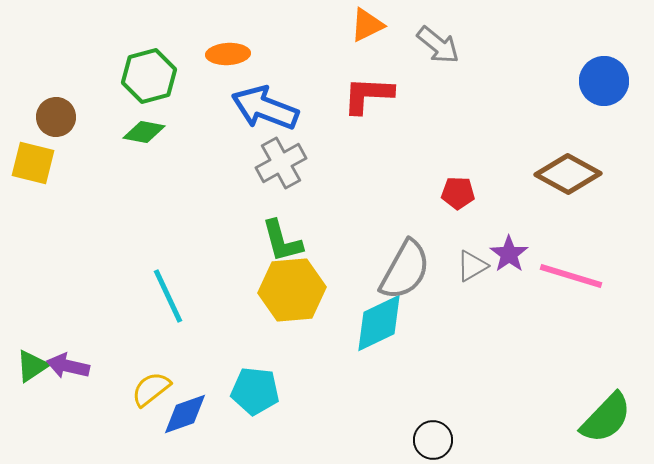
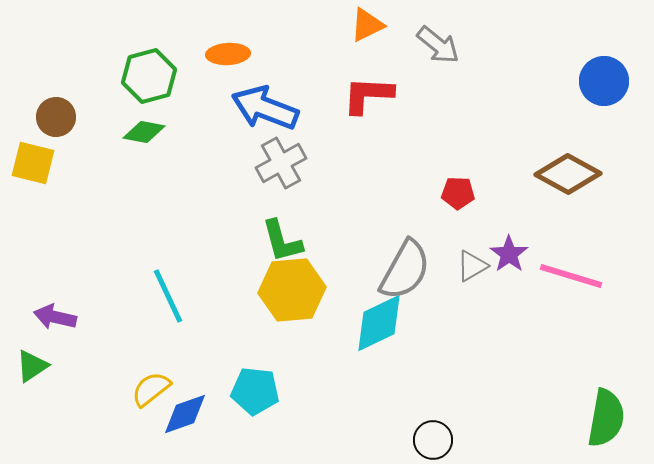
purple arrow: moved 13 px left, 49 px up
green semicircle: rotated 34 degrees counterclockwise
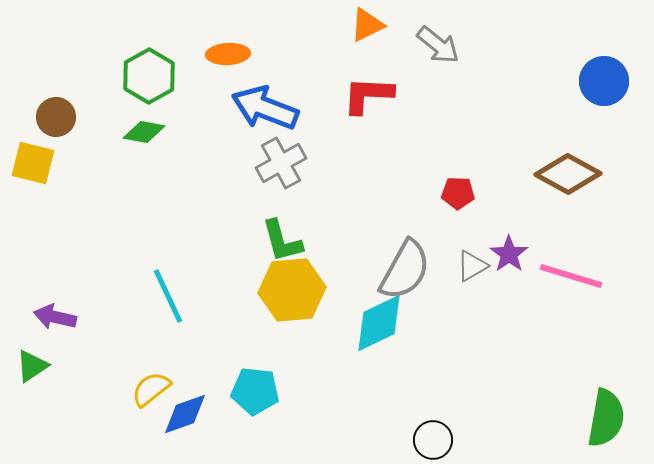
green hexagon: rotated 14 degrees counterclockwise
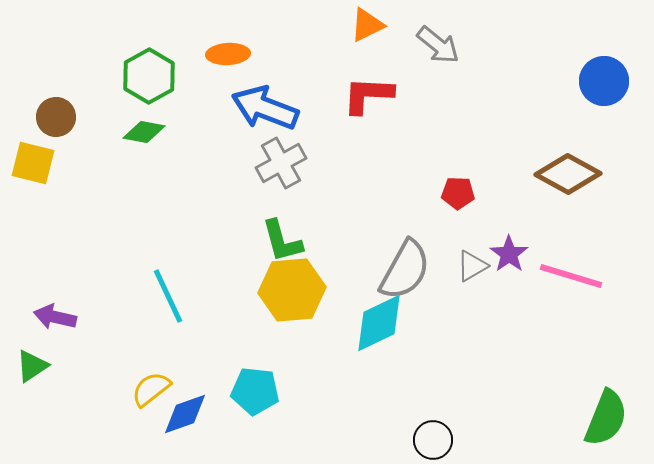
green semicircle: rotated 12 degrees clockwise
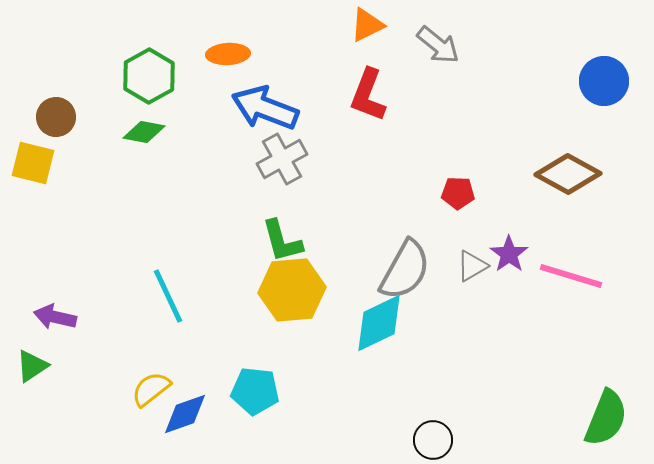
red L-shape: rotated 72 degrees counterclockwise
gray cross: moved 1 px right, 4 px up
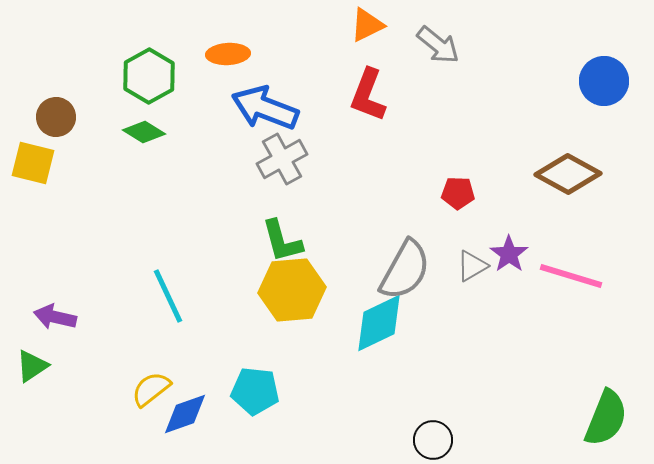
green diamond: rotated 21 degrees clockwise
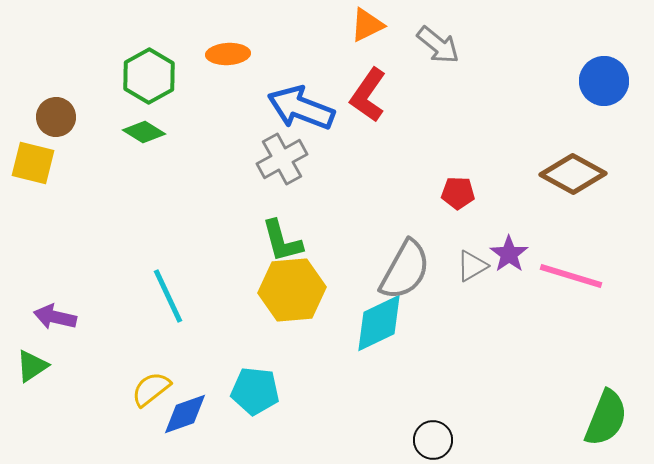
red L-shape: rotated 14 degrees clockwise
blue arrow: moved 36 px right
brown diamond: moved 5 px right
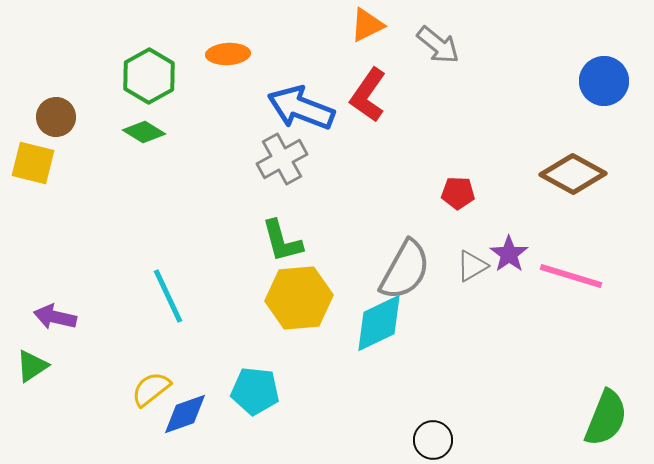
yellow hexagon: moved 7 px right, 8 px down
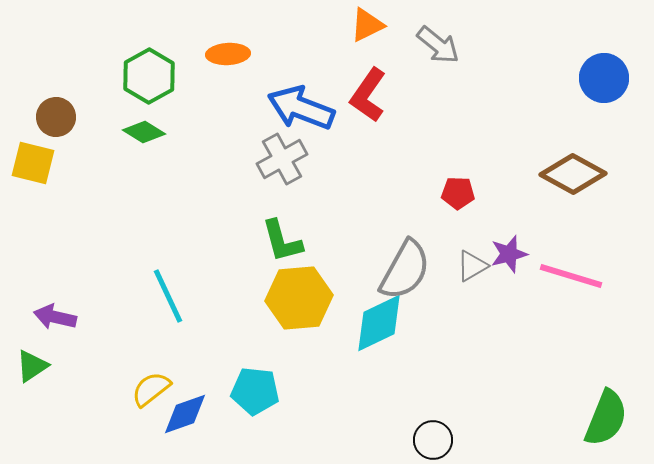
blue circle: moved 3 px up
purple star: rotated 21 degrees clockwise
